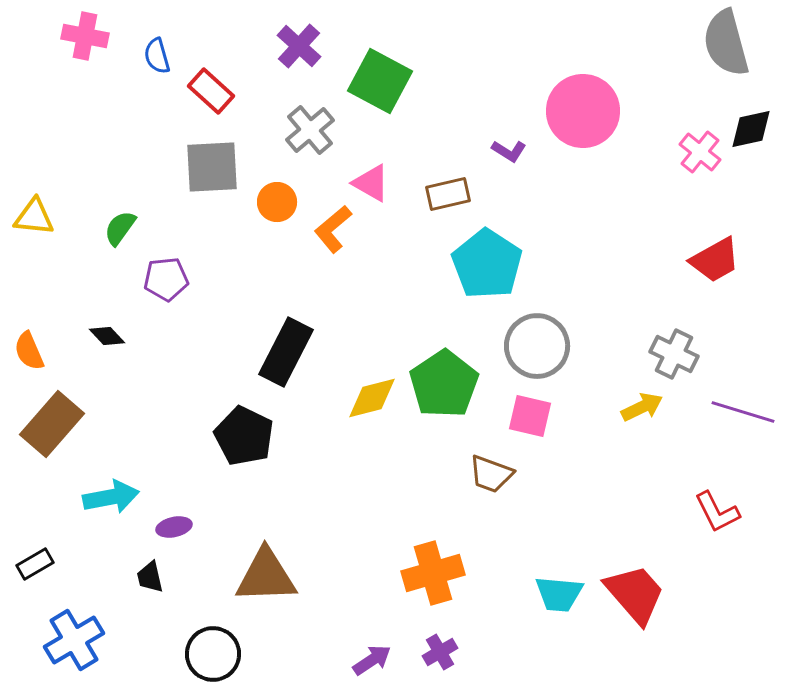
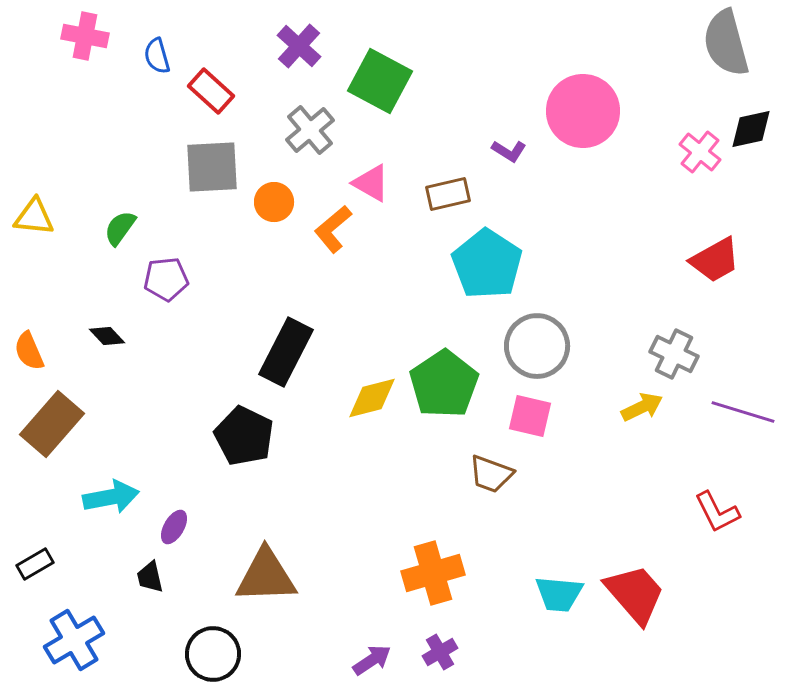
orange circle at (277, 202): moved 3 px left
purple ellipse at (174, 527): rotated 48 degrees counterclockwise
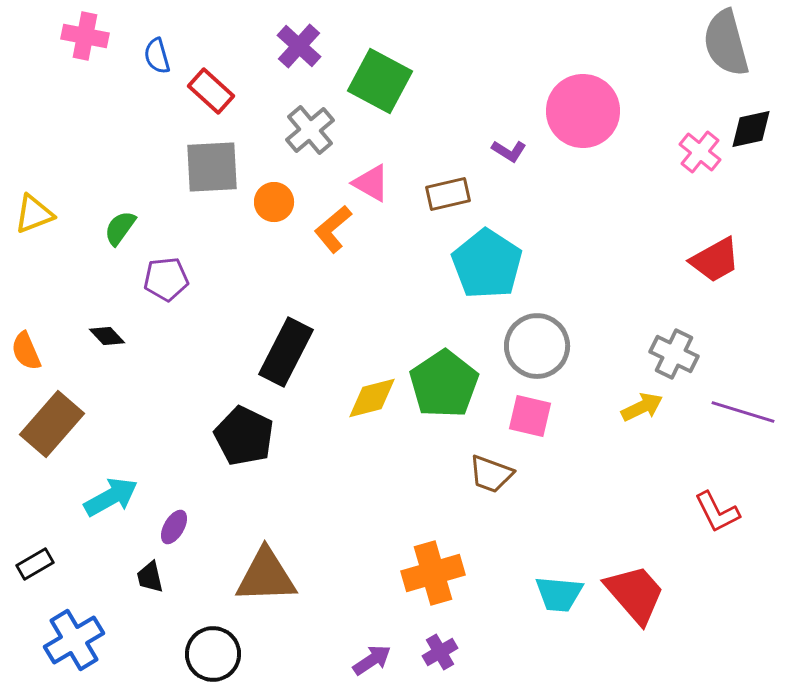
yellow triangle at (34, 217): moved 3 px up; rotated 27 degrees counterclockwise
orange semicircle at (29, 351): moved 3 px left
cyan arrow at (111, 497): rotated 18 degrees counterclockwise
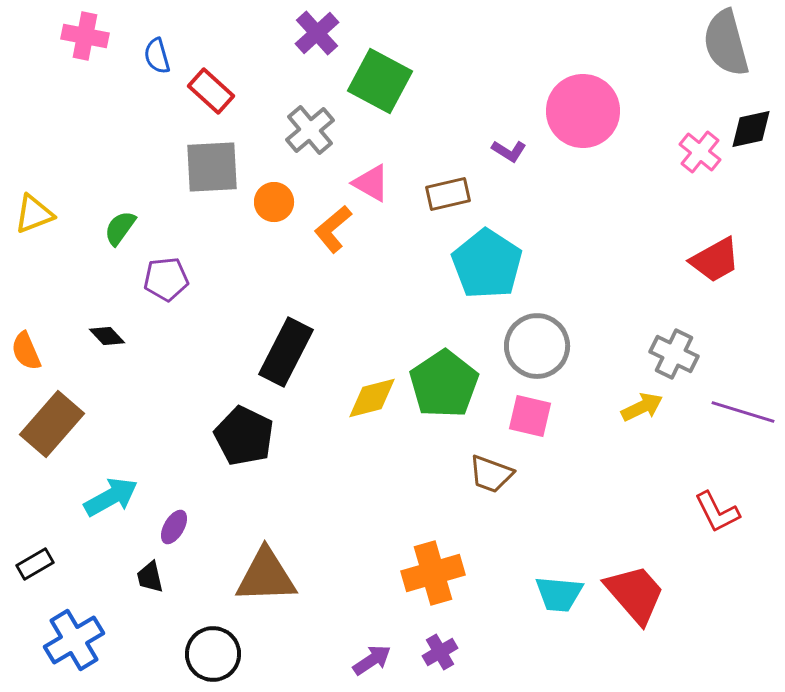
purple cross at (299, 46): moved 18 px right, 13 px up; rotated 6 degrees clockwise
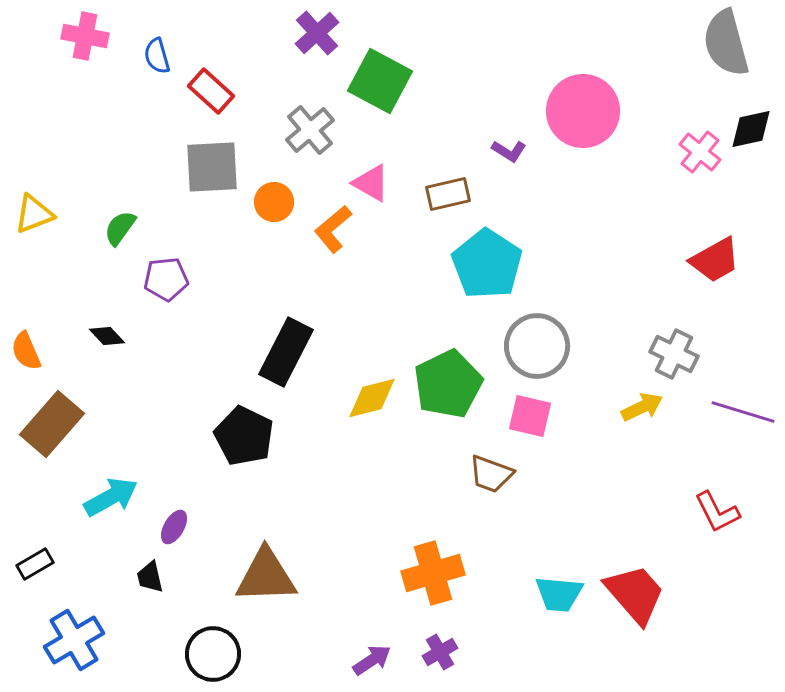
green pentagon at (444, 384): moved 4 px right; rotated 8 degrees clockwise
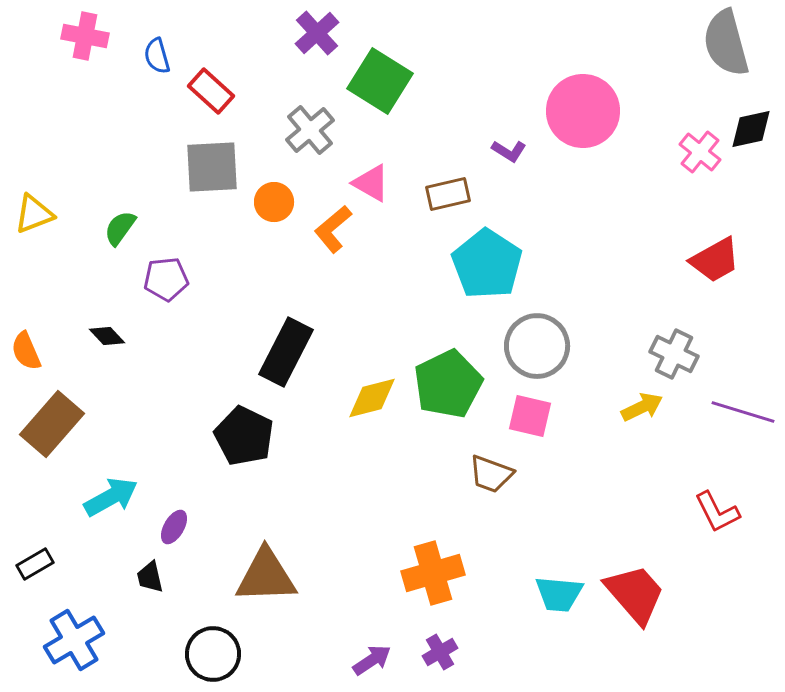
green square at (380, 81): rotated 4 degrees clockwise
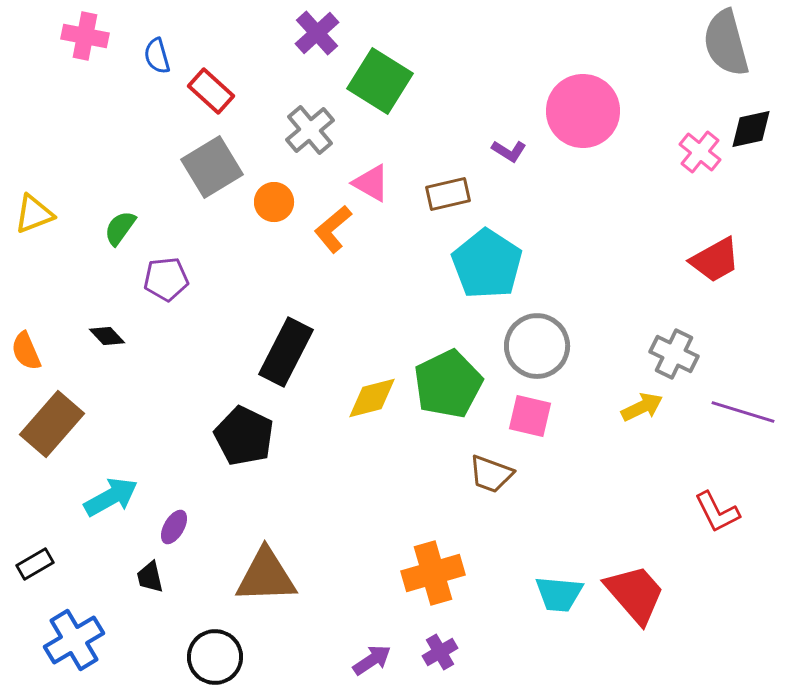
gray square at (212, 167): rotated 28 degrees counterclockwise
black circle at (213, 654): moved 2 px right, 3 px down
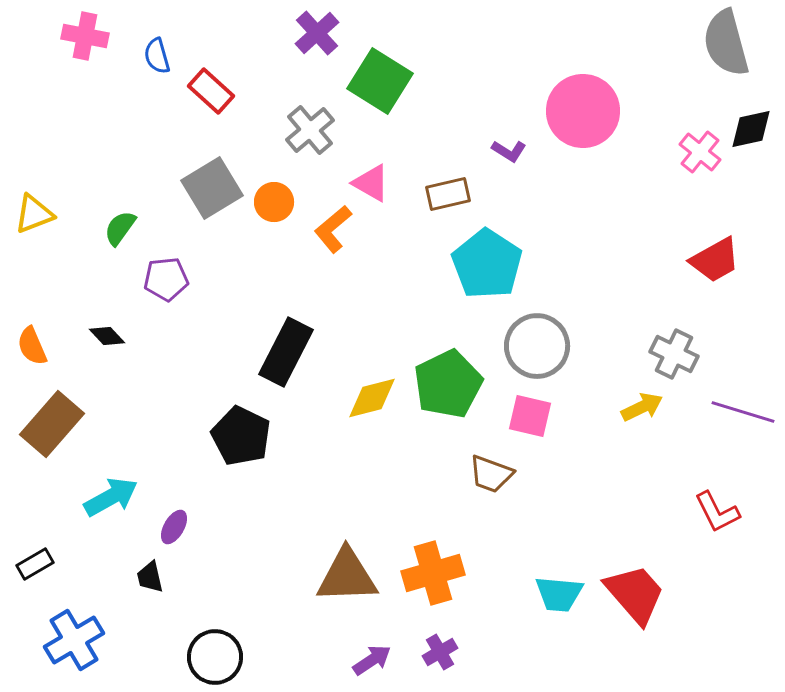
gray square at (212, 167): moved 21 px down
orange semicircle at (26, 351): moved 6 px right, 5 px up
black pentagon at (244, 436): moved 3 px left
brown triangle at (266, 576): moved 81 px right
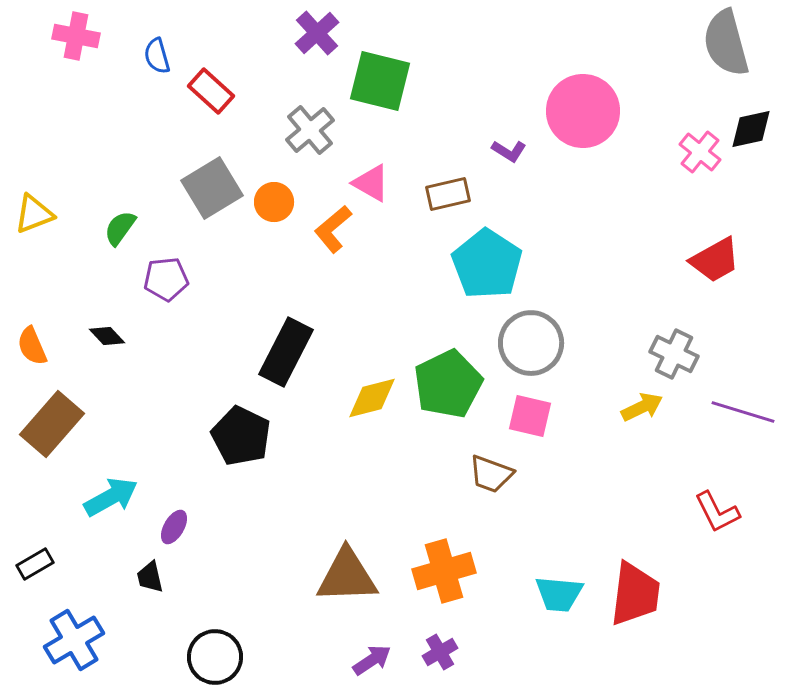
pink cross at (85, 36): moved 9 px left
green square at (380, 81): rotated 18 degrees counterclockwise
gray circle at (537, 346): moved 6 px left, 3 px up
orange cross at (433, 573): moved 11 px right, 2 px up
red trapezoid at (635, 594): rotated 48 degrees clockwise
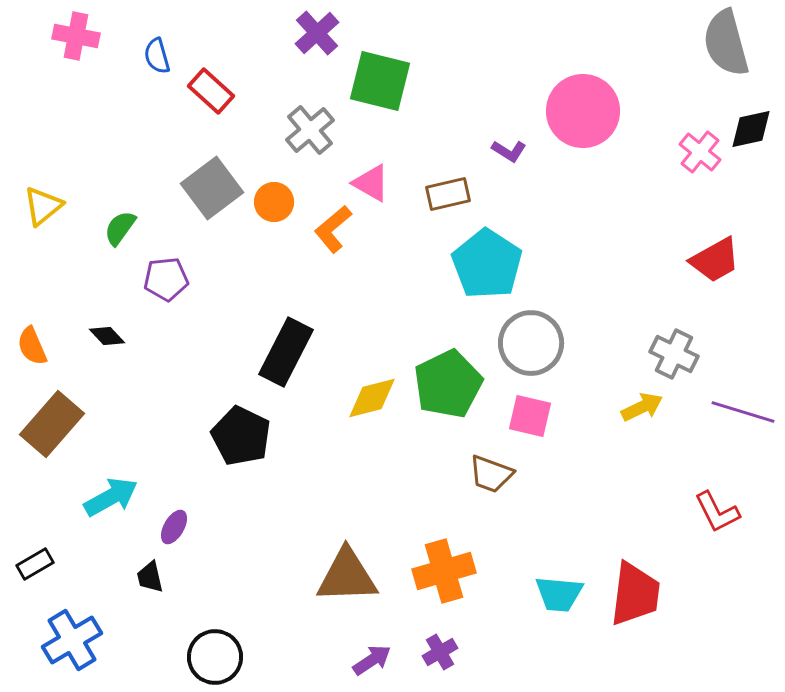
gray square at (212, 188): rotated 6 degrees counterclockwise
yellow triangle at (34, 214): moved 9 px right, 8 px up; rotated 18 degrees counterclockwise
blue cross at (74, 640): moved 2 px left
